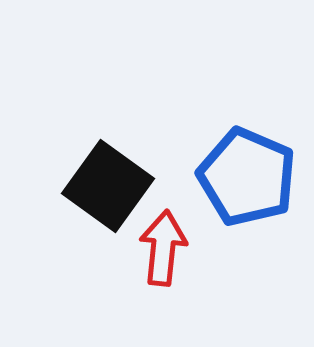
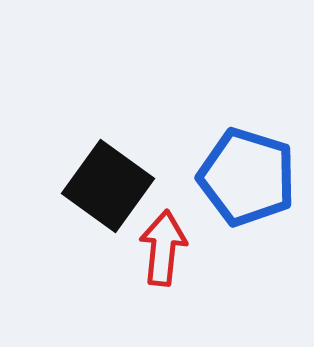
blue pentagon: rotated 6 degrees counterclockwise
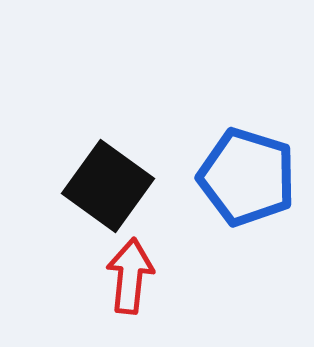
red arrow: moved 33 px left, 28 px down
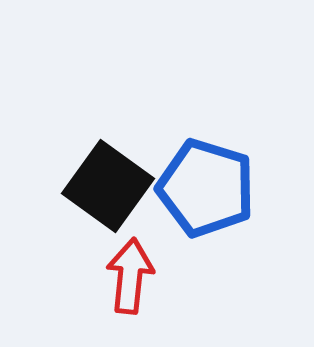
blue pentagon: moved 41 px left, 11 px down
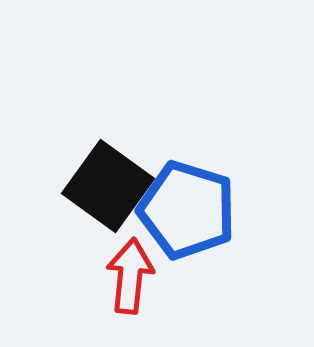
blue pentagon: moved 19 px left, 22 px down
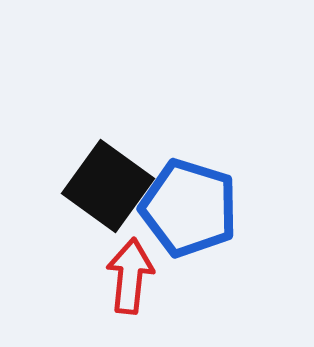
blue pentagon: moved 2 px right, 2 px up
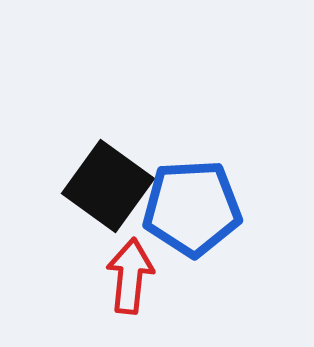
blue pentagon: moved 3 px right; rotated 20 degrees counterclockwise
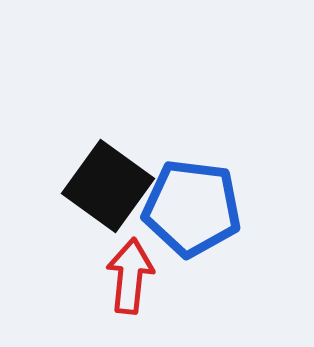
blue pentagon: rotated 10 degrees clockwise
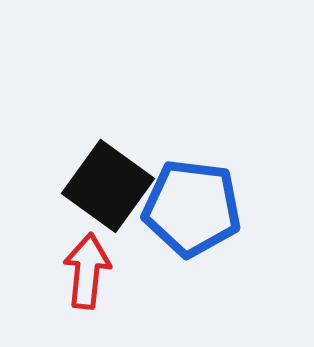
red arrow: moved 43 px left, 5 px up
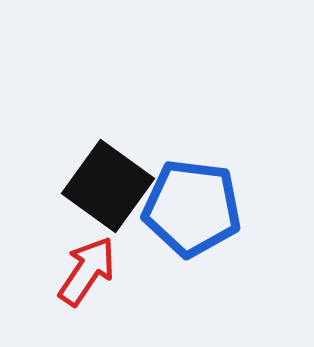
red arrow: rotated 28 degrees clockwise
